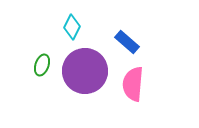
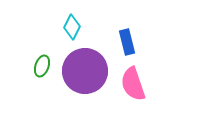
blue rectangle: rotated 35 degrees clockwise
green ellipse: moved 1 px down
pink semicircle: rotated 24 degrees counterclockwise
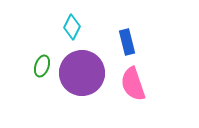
purple circle: moved 3 px left, 2 px down
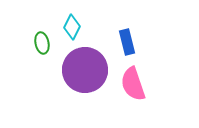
green ellipse: moved 23 px up; rotated 30 degrees counterclockwise
purple circle: moved 3 px right, 3 px up
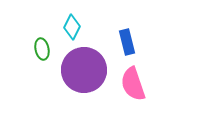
green ellipse: moved 6 px down
purple circle: moved 1 px left
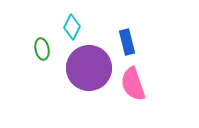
purple circle: moved 5 px right, 2 px up
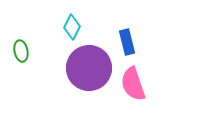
green ellipse: moved 21 px left, 2 px down
